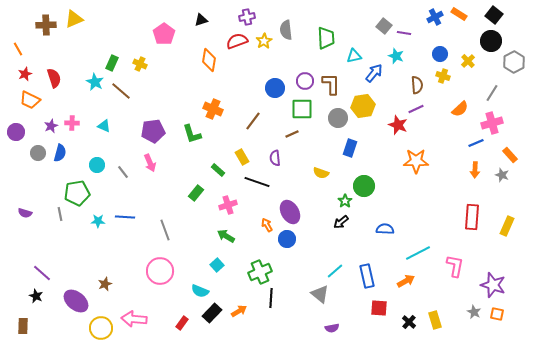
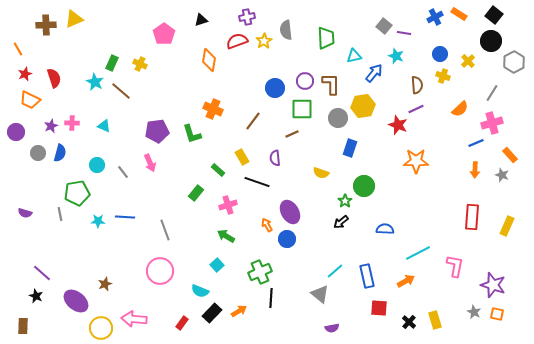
purple pentagon at (153, 131): moved 4 px right
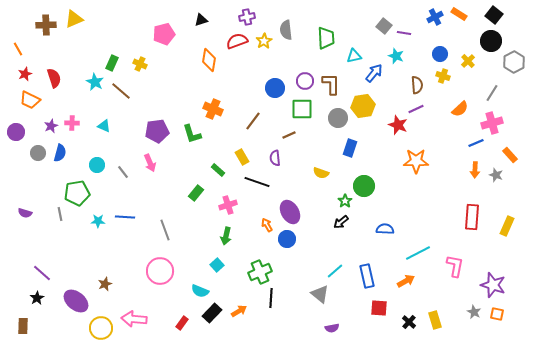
pink pentagon at (164, 34): rotated 20 degrees clockwise
brown line at (292, 134): moved 3 px left, 1 px down
gray star at (502, 175): moved 6 px left
green arrow at (226, 236): rotated 108 degrees counterclockwise
black star at (36, 296): moved 1 px right, 2 px down; rotated 16 degrees clockwise
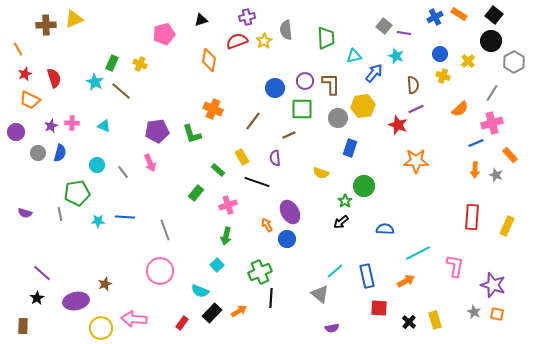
brown semicircle at (417, 85): moved 4 px left
purple ellipse at (76, 301): rotated 50 degrees counterclockwise
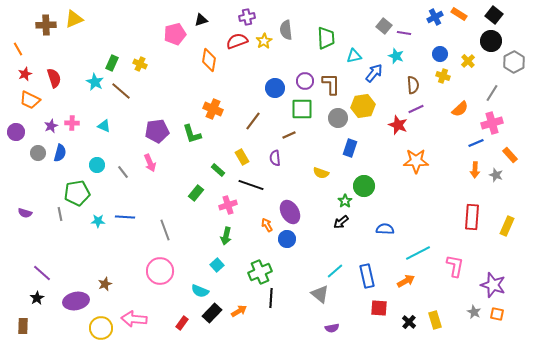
pink pentagon at (164, 34): moved 11 px right
black line at (257, 182): moved 6 px left, 3 px down
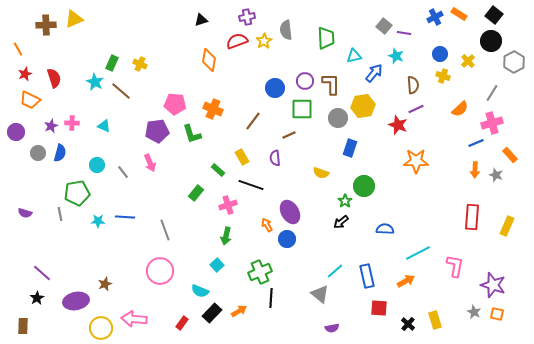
pink pentagon at (175, 34): moved 70 px down; rotated 20 degrees clockwise
black cross at (409, 322): moved 1 px left, 2 px down
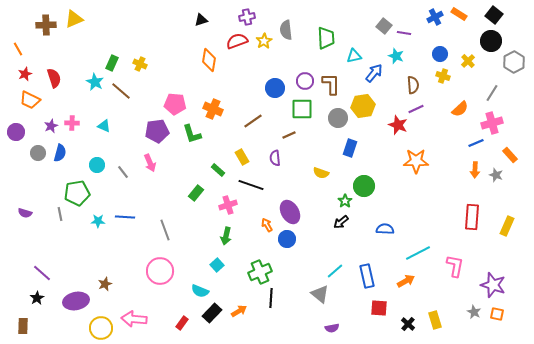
brown line at (253, 121): rotated 18 degrees clockwise
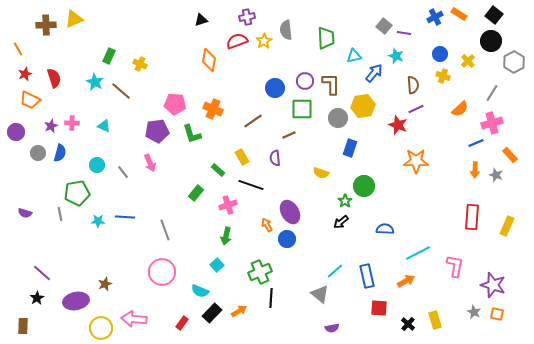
green rectangle at (112, 63): moved 3 px left, 7 px up
pink circle at (160, 271): moved 2 px right, 1 px down
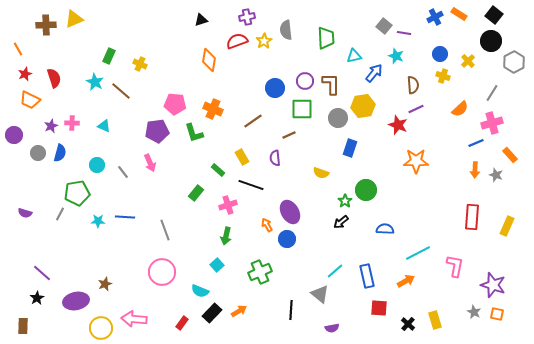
purple circle at (16, 132): moved 2 px left, 3 px down
green L-shape at (192, 134): moved 2 px right, 1 px up
green circle at (364, 186): moved 2 px right, 4 px down
gray line at (60, 214): rotated 40 degrees clockwise
black line at (271, 298): moved 20 px right, 12 px down
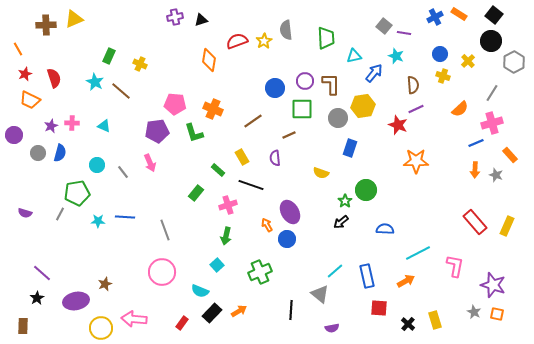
purple cross at (247, 17): moved 72 px left
red rectangle at (472, 217): moved 3 px right, 5 px down; rotated 45 degrees counterclockwise
